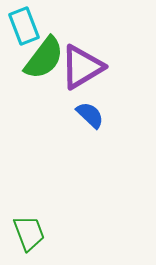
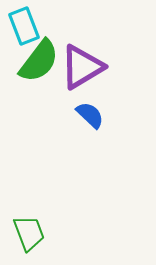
green semicircle: moved 5 px left, 3 px down
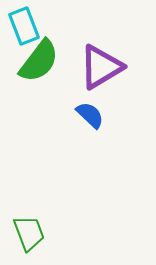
purple triangle: moved 19 px right
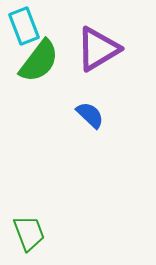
purple triangle: moved 3 px left, 18 px up
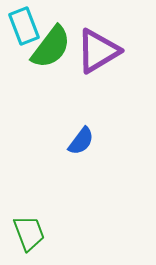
purple triangle: moved 2 px down
green semicircle: moved 12 px right, 14 px up
blue semicircle: moved 9 px left, 26 px down; rotated 84 degrees clockwise
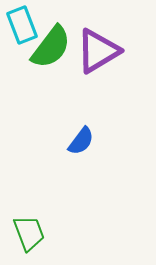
cyan rectangle: moved 2 px left, 1 px up
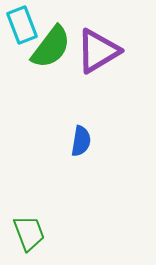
blue semicircle: rotated 28 degrees counterclockwise
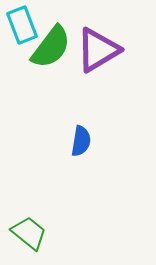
purple triangle: moved 1 px up
green trapezoid: rotated 30 degrees counterclockwise
